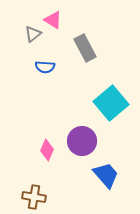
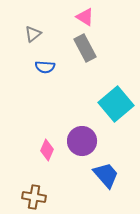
pink triangle: moved 32 px right, 3 px up
cyan square: moved 5 px right, 1 px down
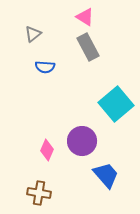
gray rectangle: moved 3 px right, 1 px up
brown cross: moved 5 px right, 4 px up
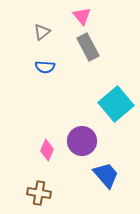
pink triangle: moved 3 px left, 1 px up; rotated 18 degrees clockwise
gray triangle: moved 9 px right, 2 px up
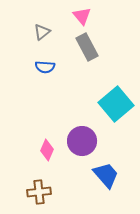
gray rectangle: moved 1 px left
brown cross: moved 1 px up; rotated 15 degrees counterclockwise
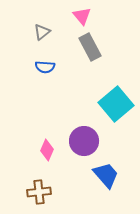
gray rectangle: moved 3 px right
purple circle: moved 2 px right
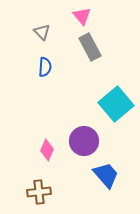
gray triangle: rotated 36 degrees counterclockwise
blue semicircle: rotated 90 degrees counterclockwise
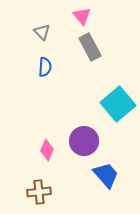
cyan square: moved 2 px right
